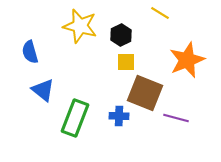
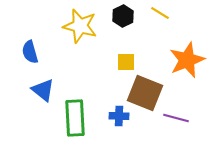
black hexagon: moved 2 px right, 19 px up
green rectangle: rotated 24 degrees counterclockwise
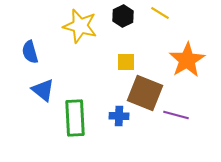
orange star: rotated 9 degrees counterclockwise
purple line: moved 3 px up
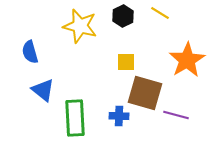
brown square: rotated 6 degrees counterclockwise
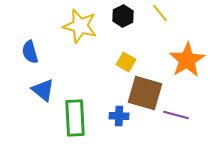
yellow line: rotated 18 degrees clockwise
yellow square: rotated 30 degrees clockwise
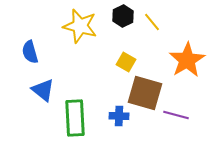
yellow line: moved 8 px left, 9 px down
